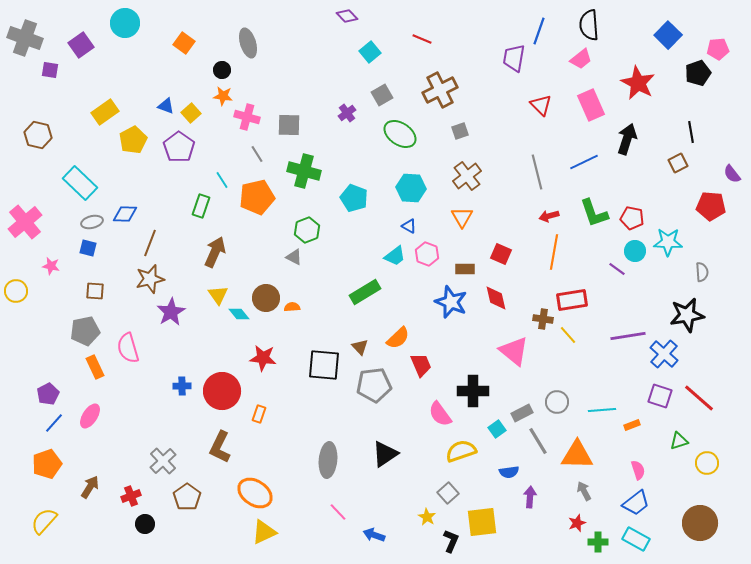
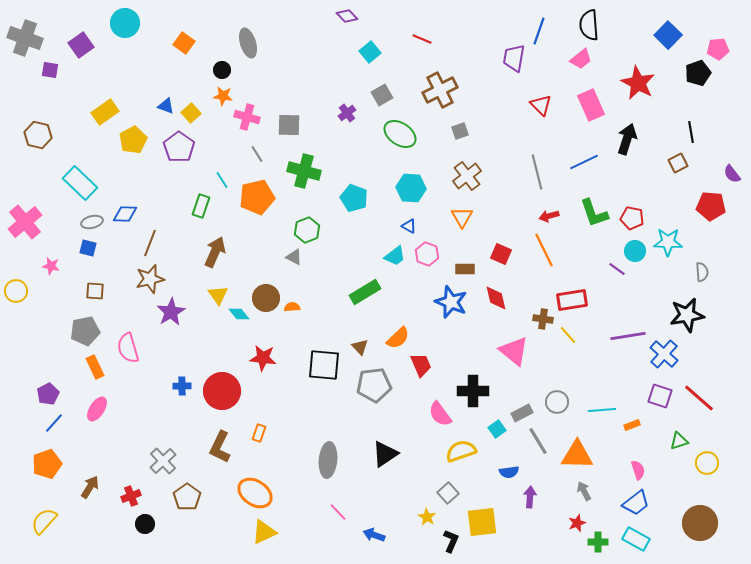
orange line at (554, 252): moved 10 px left, 2 px up; rotated 36 degrees counterclockwise
orange rectangle at (259, 414): moved 19 px down
pink ellipse at (90, 416): moved 7 px right, 7 px up
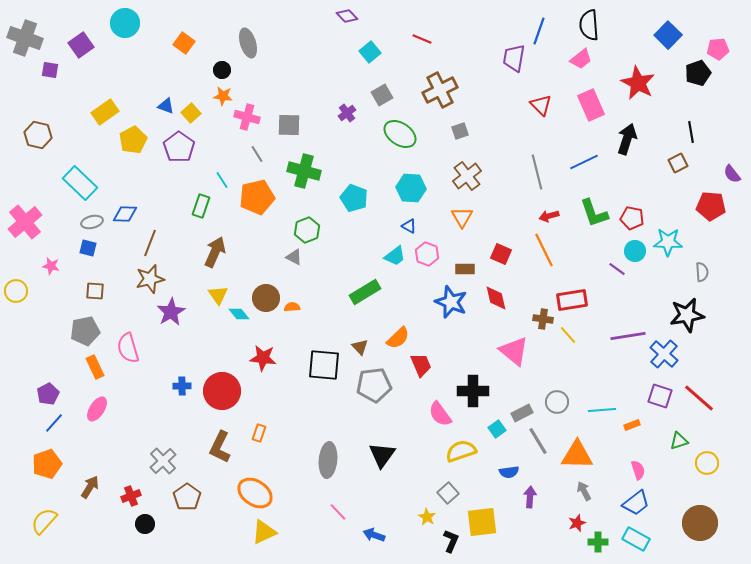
black triangle at (385, 454): moved 3 px left, 1 px down; rotated 20 degrees counterclockwise
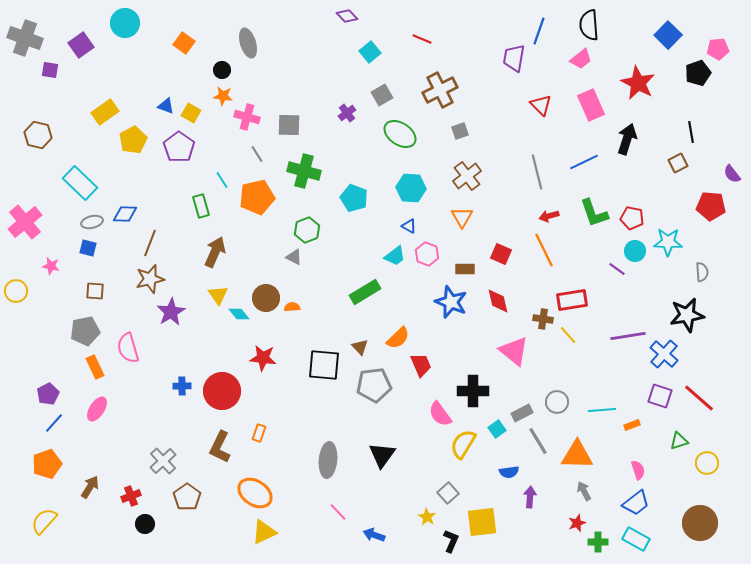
yellow square at (191, 113): rotated 18 degrees counterclockwise
green rectangle at (201, 206): rotated 35 degrees counterclockwise
red diamond at (496, 298): moved 2 px right, 3 px down
yellow semicircle at (461, 451): moved 2 px right, 7 px up; rotated 40 degrees counterclockwise
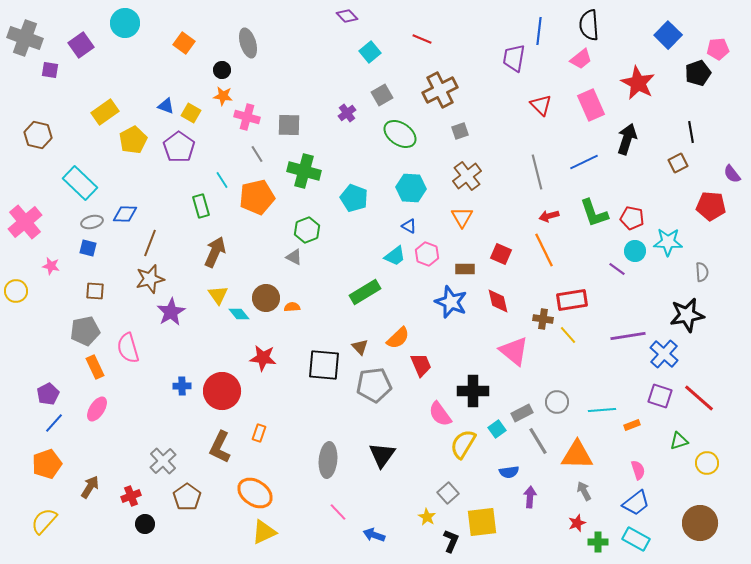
blue line at (539, 31): rotated 12 degrees counterclockwise
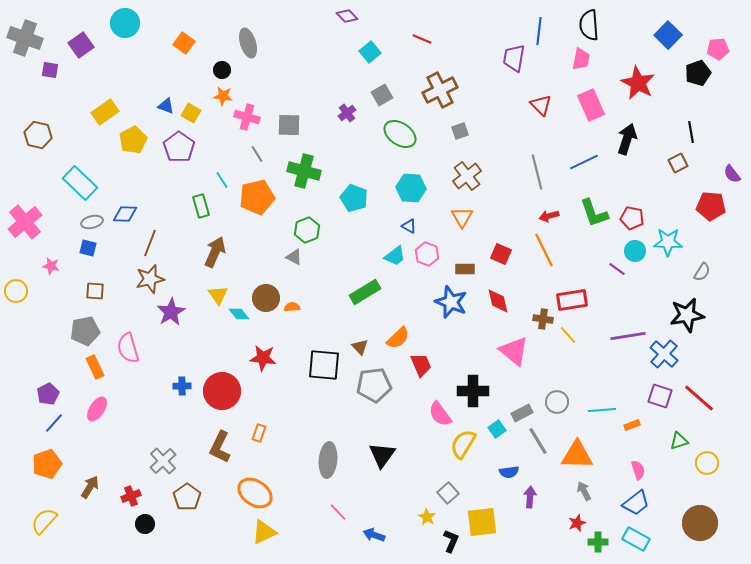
pink trapezoid at (581, 59): rotated 40 degrees counterclockwise
gray semicircle at (702, 272): rotated 36 degrees clockwise
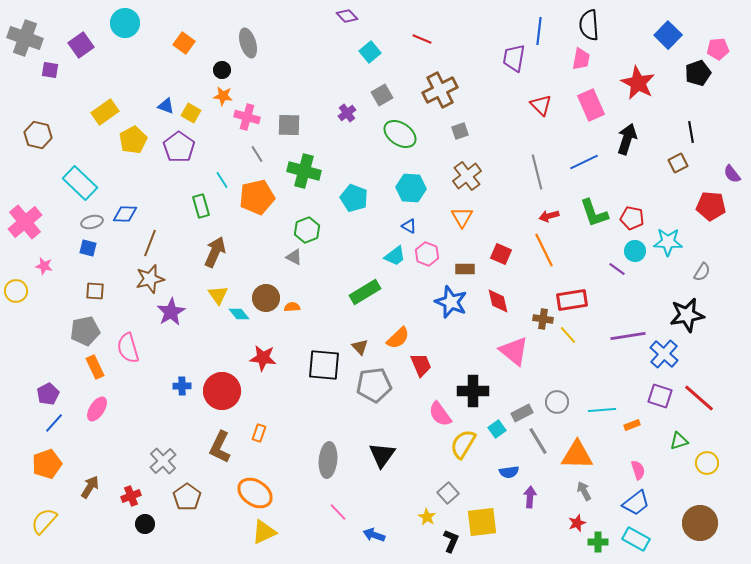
pink star at (51, 266): moved 7 px left
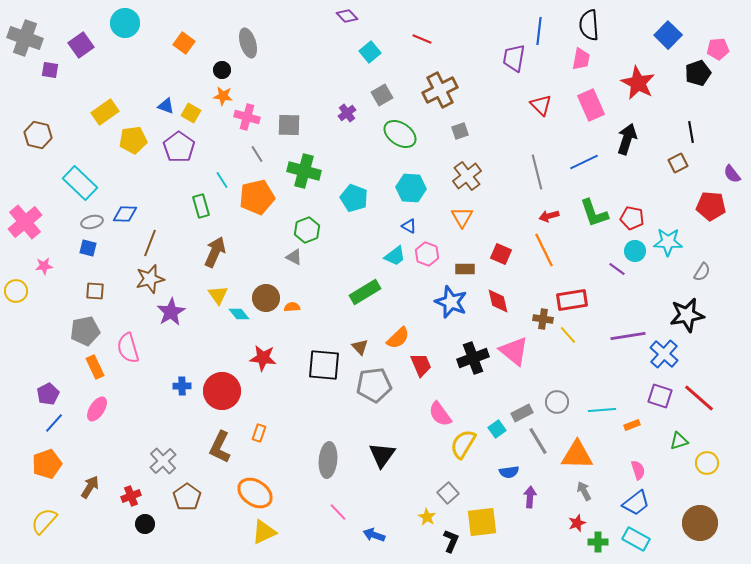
yellow pentagon at (133, 140): rotated 20 degrees clockwise
pink star at (44, 266): rotated 18 degrees counterclockwise
black cross at (473, 391): moved 33 px up; rotated 20 degrees counterclockwise
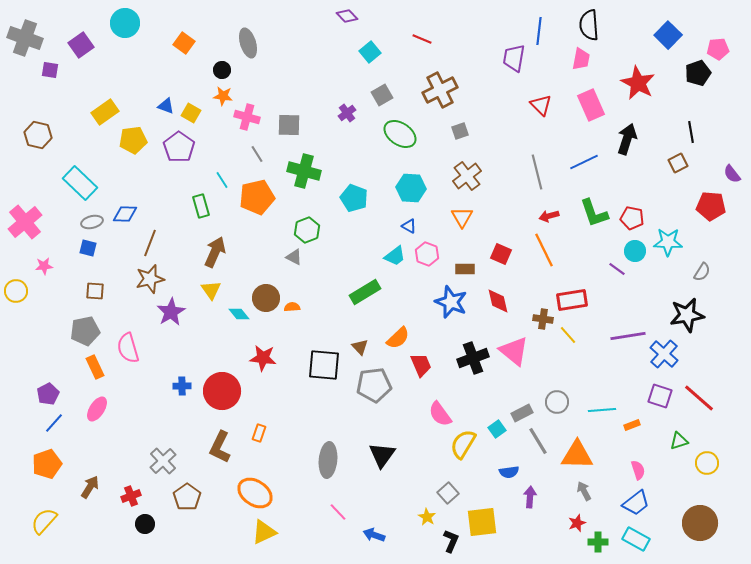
yellow triangle at (218, 295): moved 7 px left, 5 px up
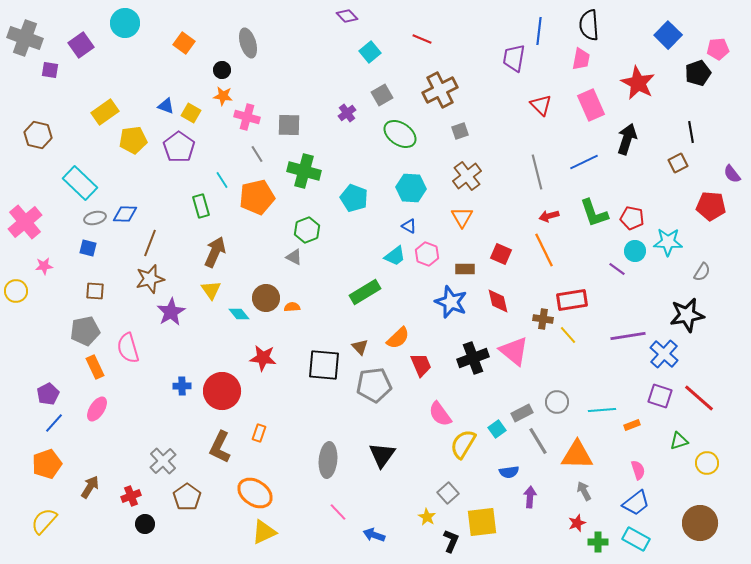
gray ellipse at (92, 222): moved 3 px right, 4 px up
